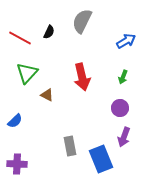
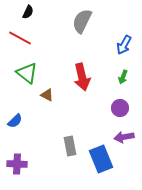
black semicircle: moved 21 px left, 20 px up
blue arrow: moved 2 px left, 4 px down; rotated 150 degrees clockwise
green triangle: rotated 35 degrees counterclockwise
purple arrow: rotated 60 degrees clockwise
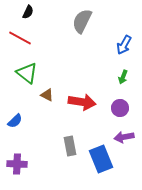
red arrow: moved 25 px down; rotated 68 degrees counterclockwise
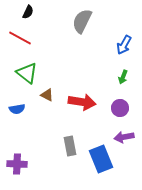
blue semicircle: moved 2 px right, 12 px up; rotated 35 degrees clockwise
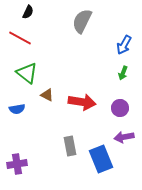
green arrow: moved 4 px up
purple cross: rotated 12 degrees counterclockwise
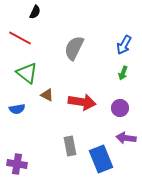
black semicircle: moved 7 px right
gray semicircle: moved 8 px left, 27 px down
purple arrow: moved 2 px right, 1 px down; rotated 18 degrees clockwise
purple cross: rotated 18 degrees clockwise
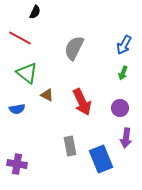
red arrow: rotated 56 degrees clockwise
purple arrow: rotated 90 degrees counterclockwise
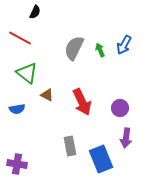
green arrow: moved 23 px left, 23 px up; rotated 136 degrees clockwise
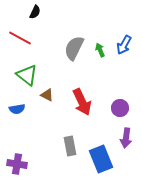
green triangle: moved 2 px down
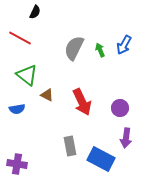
blue rectangle: rotated 40 degrees counterclockwise
